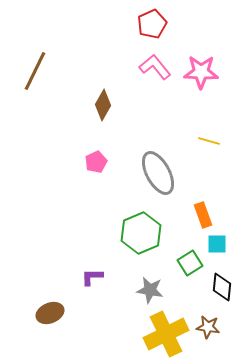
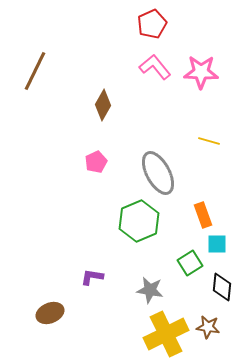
green hexagon: moved 2 px left, 12 px up
purple L-shape: rotated 10 degrees clockwise
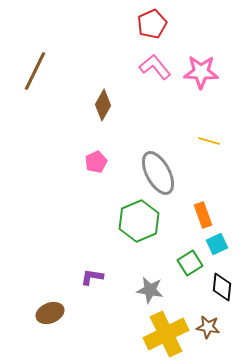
cyan square: rotated 25 degrees counterclockwise
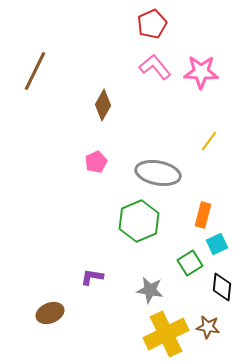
yellow line: rotated 70 degrees counterclockwise
gray ellipse: rotated 51 degrees counterclockwise
orange rectangle: rotated 35 degrees clockwise
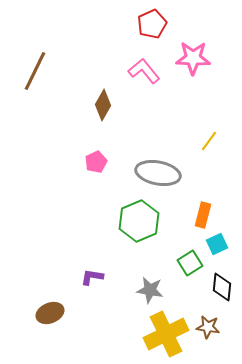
pink L-shape: moved 11 px left, 4 px down
pink star: moved 8 px left, 14 px up
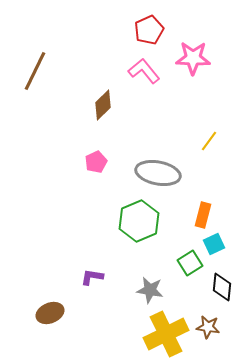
red pentagon: moved 3 px left, 6 px down
brown diamond: rotated 16 degrees clockwise
cyan square: moved 3 px left
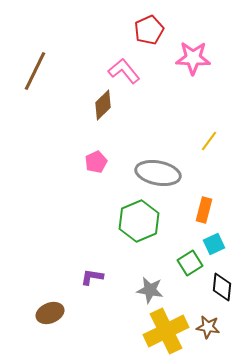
pink L-shape: moved 20 px left
orange rectangle: moved 1 px right, 5 px up
yellow cross: moved 3 px up
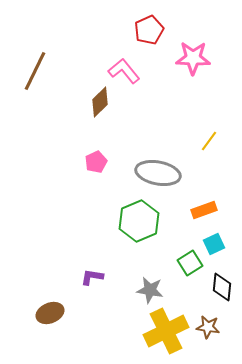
brown diamond: moved 3 px left, 3 px up
orange rectangle: rotated 55 degrees clockwise
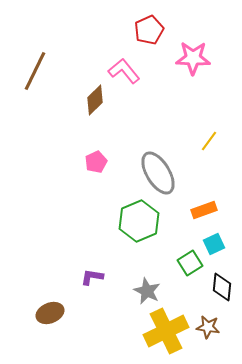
brown diamond: moved 5 px left, 2 px up
gray ellipse: rotated 48 degrees clockwise
gray star: moved 3 px left, 1 px down; rotated 16 degrees clockwise
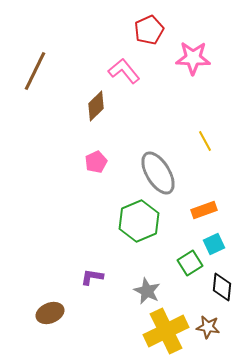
brown diamond: moved 1 px right, 6 px down
yellow line: moved 4 px left; rotated 65 degrees counterclockwise
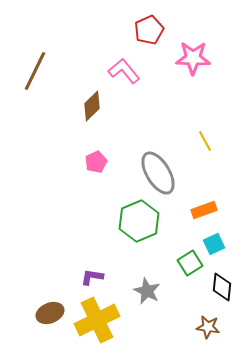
brown diamond: moved 4 px left
yellow cross: moved 69 px left, 11 px up
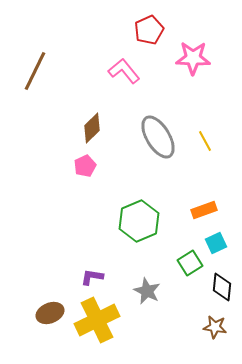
brown diamond: moved 22 px down
pink pentagon: moved 11 px left, 4 px down
gray ellipse: moved 36 px up
cyan square: moved 2 px right, 1 px up
brown star: moved 7 px right
